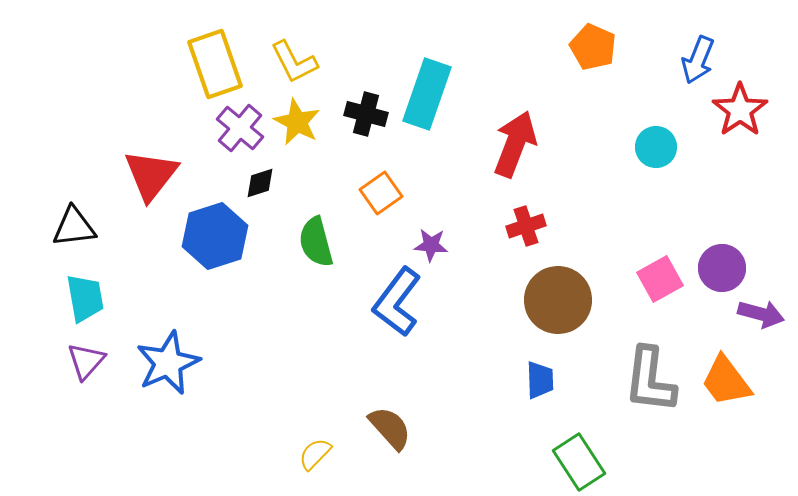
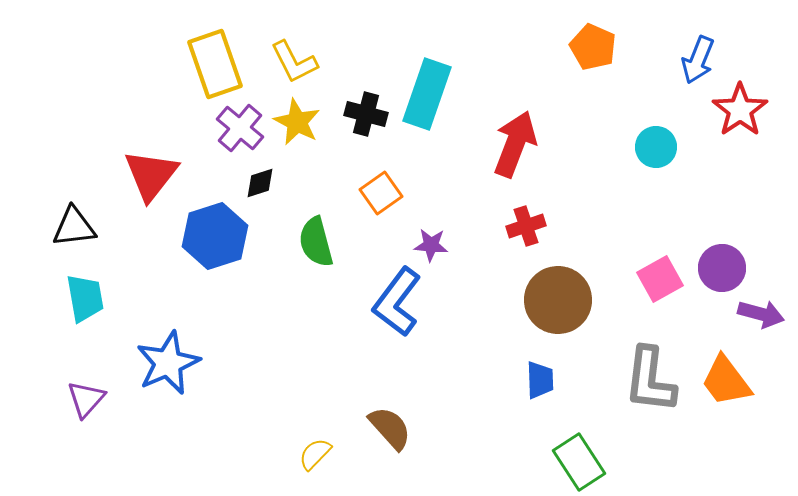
purple triangle: moved 38 px down
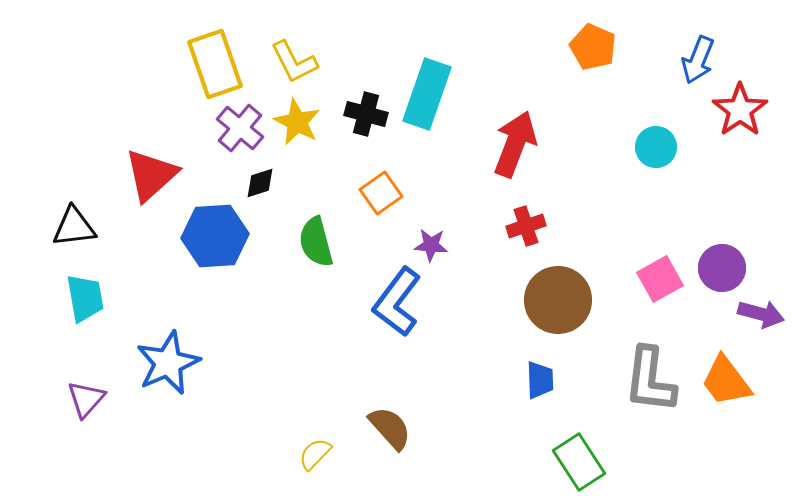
red triangle: rotated 10 degrees clockwise
blue hexagon: rotated 14 degrees clockwise
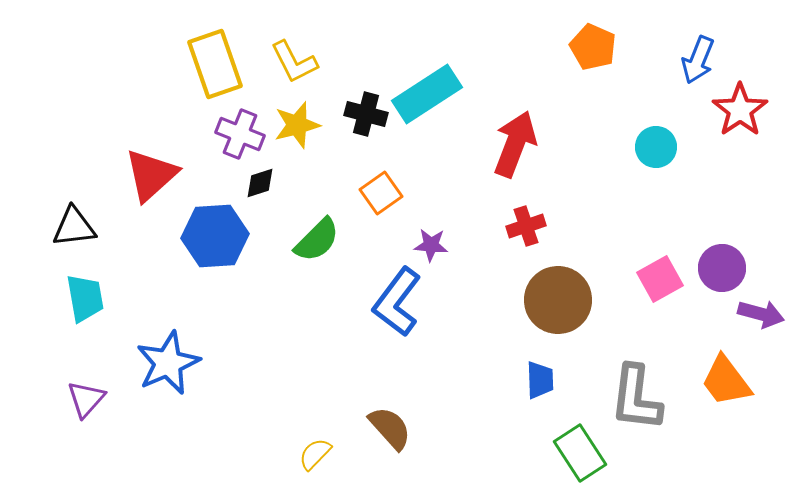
cyan rectangle: rotated 38 degrees clockwise
yellow star: moved 3 px down; rotated 30 degrees clockwise
purple cross: moved 6 px down; rotated 18 degrees counterclockwise
green semicircle: moved 1 px right, 2 px up; rotated 120 degrees counterclockwise
gray L-shape: moved 14 px left, 18 px down
green rectangle: moved 1 px right, 9 px up
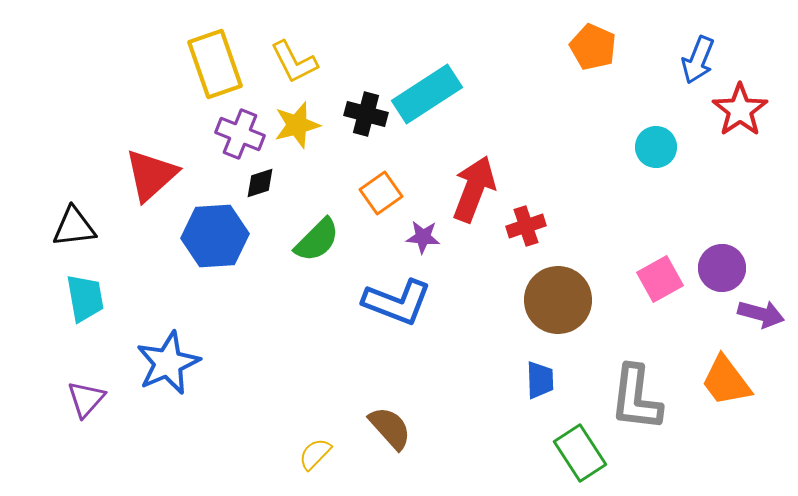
red arrow: moved 41 px left, 45 px down
purple star: moved 8 px left, 8 px up
blue L-shape: rotated 106 degrees counterclockwise
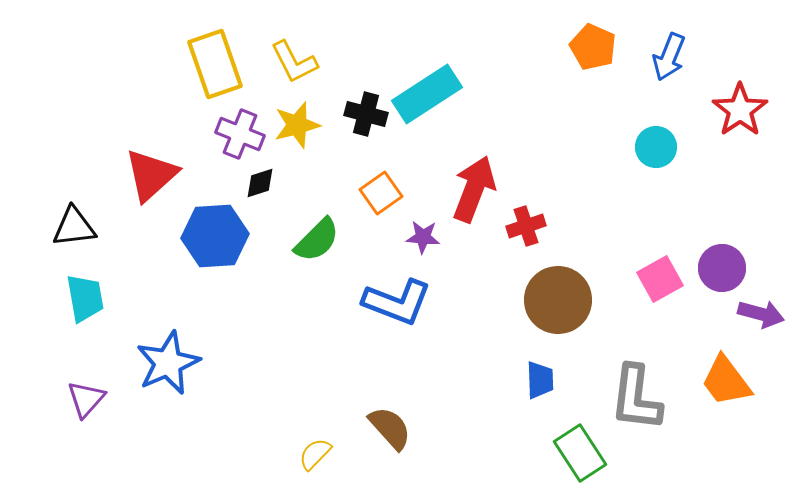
blue arrow: moved 29 px left, 3 px up
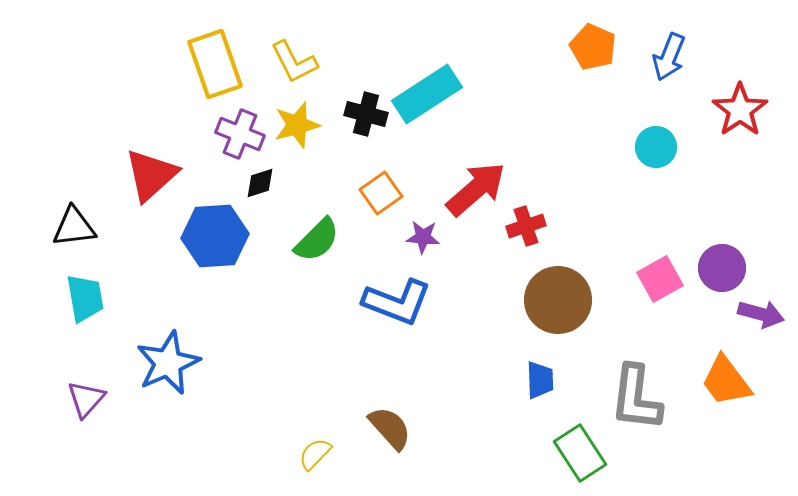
red arrow: moved 2 px right; rotated 28 degrees clockwise
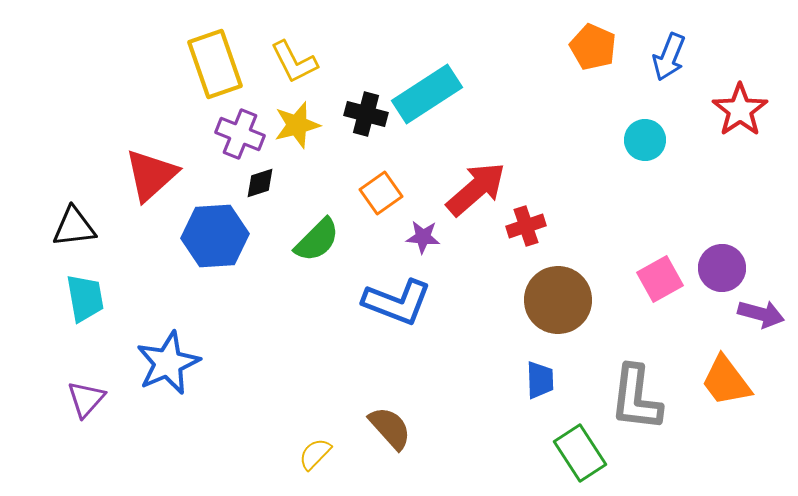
cyan circle: moved 11 px left, 7 px up
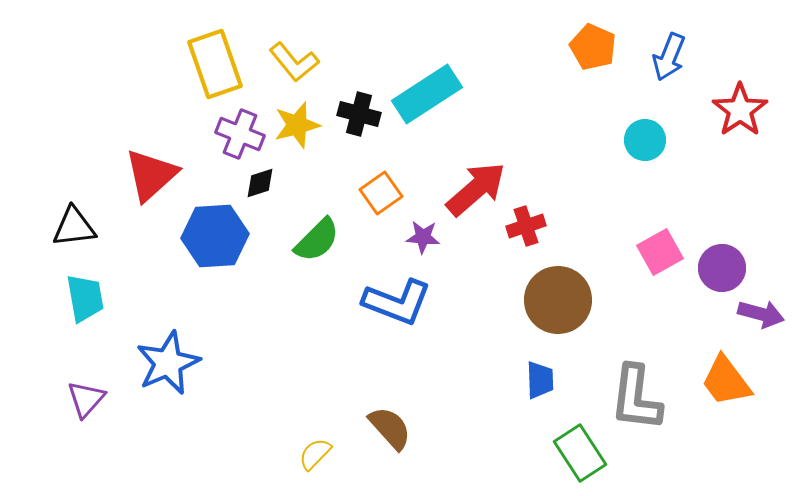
yellow L-shape: rotated 12 degrees counterclockwise
black cross: moved 7 px left
pink square: moved 27 px up
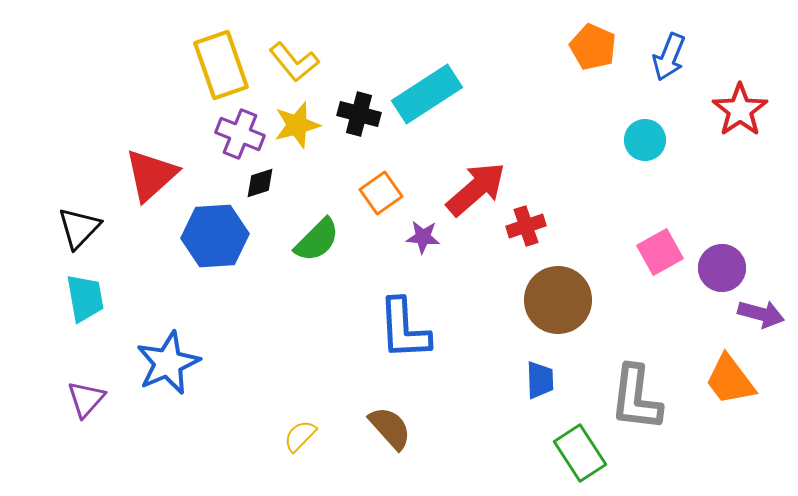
yellow rectangle: moved 6 px right, 1 px down
black triangle: moved 5 px right, 1 px down; rotated 39 degrees counterclockwise
blue L-shape: moved 7 px right, 27 px down; rotated 66 degrees clockwise
orange trapezoid: moved 4 px right, 1 px up
yellow semicircle: moved 15 px left, 18 px up
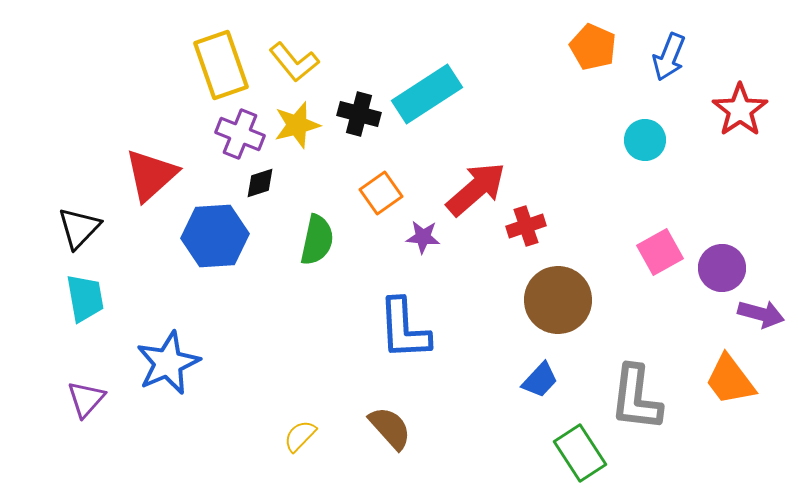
green semicircle: rotated 33 degrees counterclockwise
blue trapezoid: rotated 45 degrees clockwise
